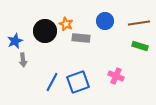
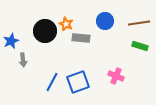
blue star: moved 4 px left
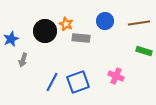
blue star: moved 2 px up
green rectangle: moved 4 px right, 5 px down
gray arrow: rotated 24 degrees clockwise
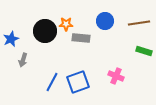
orange star: rotated 24 degrees counterclockwise
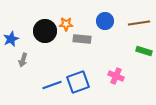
gray rectangle: moved 1 px right, 1 px down
blue line: moved 3 px down; rotated 42 degrees clockwise
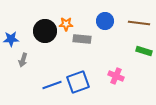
brown line: rotated 15 degrees clockwise
blue star: rotated 21 degrees clockwise
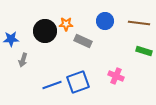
gray rectangle: moved 1 px right, 2 px down; rotated 18 degrees clockwise
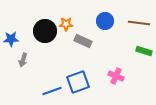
blue line: moved 6 px down
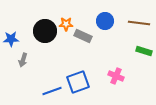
gray rectangle: moved 5 px up
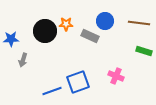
gray rectangle: moved 7 px right
